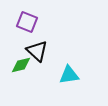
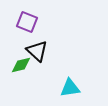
cyan triangle: moved 1 px right, 13 px down
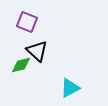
cyan triangle: rotated 20 degrees counterclockwise
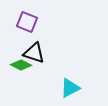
black triangle: moved 3 px left, 2 px down; rotated 25 degrees counterclockwise
green diamond: rotated 40 degrees clockwise
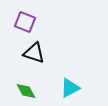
purple square: moved 2 px left
green diamond: moved 5 px right, 26 px down; rotated 35 degrees clockwise
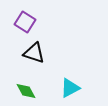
purple square: rotated 10 degrees clockwise
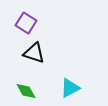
purple square: moved 1 px right, 1 px down
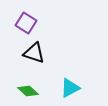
green diamond: moved 2 px right; rotated 20 degrees counterclockwise
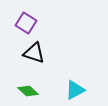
cyan triangle: moved 5 px right, 2 px down
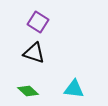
purple square: moved 12 px right, 1 px up
cyan triangle: moved 1 px left, 1 px up; rotated 35 degrees clockwise
